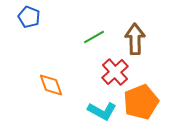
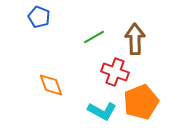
blue pentagon: moved 10 px right
red cross: rotated 28 degrees counterclockwise
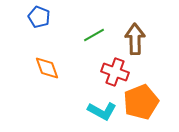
green line: moved 2 px up
orange diamond: moved 4 px left, 17 px up
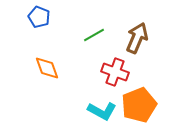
brown arrow: moved 2 px right, 1 px up; rotated 24 degrees clockwise
orange pentagon: moved 2 px left, 3 px down
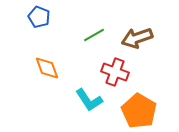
brown arrow: rotated 132 degrees counterclockwise
orange pentagon: moved 6 px down; rotated 20 degrees counterclockwise
cyan L-shape: moved 13 px left, 11 px up; rotated 28 degrees clockwise
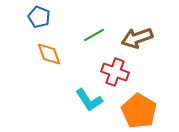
orange diamond: moved 2 px right, 14 px up
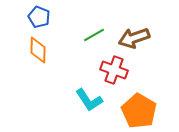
brown arrow: moved 3 px left
orange diamond: moved 11 px left, 4 px up; rotated 20 degrees clockwise
red cross: moved 1 px left, 2 px up
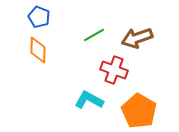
brown arrow: moved 3 px right
cyan L-shape: rotated 152 degrees clockwise
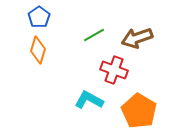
blue pentagon: rotated 15 degrees clockwise
orange diamond: rotated 16 degrees clockwise
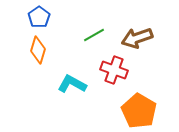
cyan L-shape: moved 17 px left, 16 px up
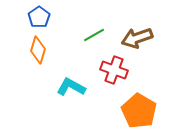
cyan L-shape: moved 1 px left, 3 px down
